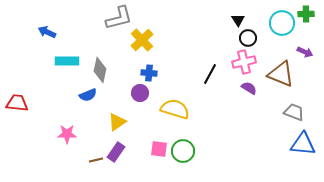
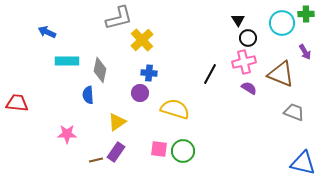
purple arrow: rotated 35 degrees clockwise
blue semicircle: rotated 108 degrees clockwise
blue triangle: moved 19 px down; rotated 8 degrees clockwise
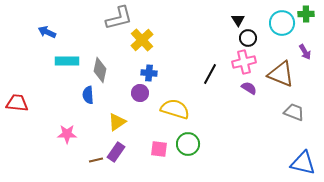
green circle: moved 5 px right, 7 px up
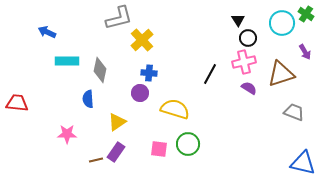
green cross: rotated 35 degrees clockwise
brown triangle: rotated 40 degrees counterclockwise
blue semicircle: moved 4 px down
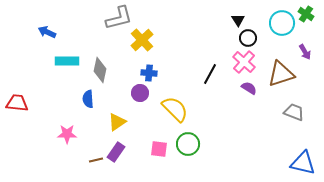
pink cross: rotated 35 degrees counterclockwise
yellow semicircle: rotated 28 degrees clockwise
